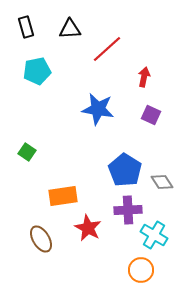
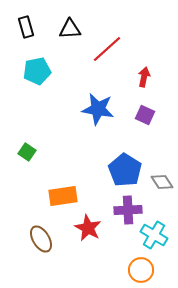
purple square: moved 6 px left
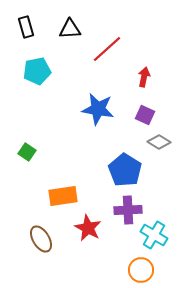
gray diamond: moved 3 px left, 40 px up; rotated 25 degrees counterclockwise
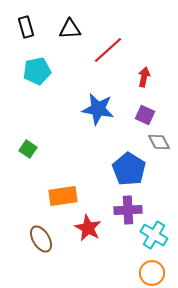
red line: moved 1 px right, 1 px down
gray diamond: rotated 30 degrees clockwise
green square: moved 1 px right, 3 px up
blue pentagon: moved 4 px right, 1 px up
orange circle: moved 11 px right, 3 px down
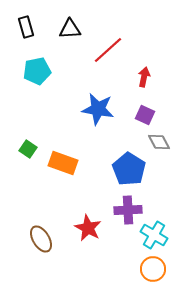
orange rectangle: moved 33 px up; rotated 28 degrees clockwise
orange circle: moved 1 px right, 4 px up
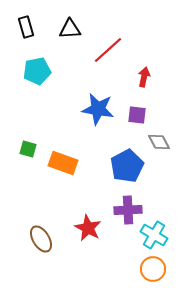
purple square: moved 8 px left; rotated 18 degrees counterclockwise
green square: rotated 18 degrees counterclockwise
blue pentagon: moved 2 px left, 3 px up; rotated 12 degrees clockwise
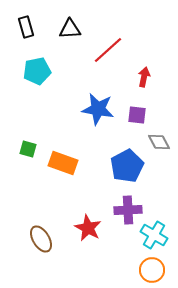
orange circle: moved 1 px left, 1 px down
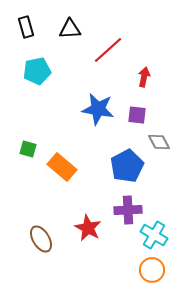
orange rectangle: moved 1 px left, 4 px down; rotated 20 degrees clockwise
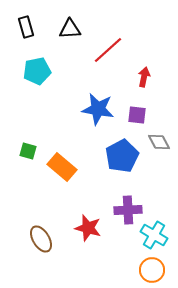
green square: moved 2 px down
blue pentagon: moved 5 px left, 10 px up
red star: rotated 12 degrees counterclockwise
